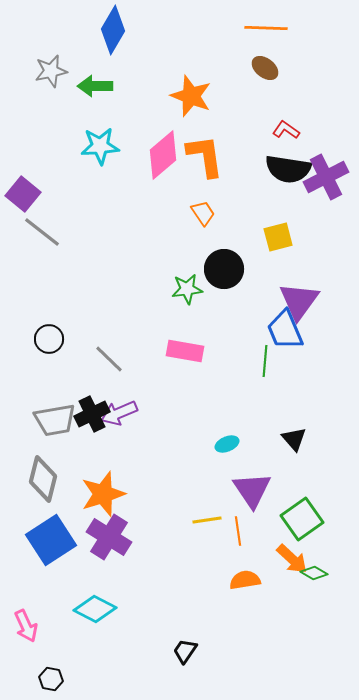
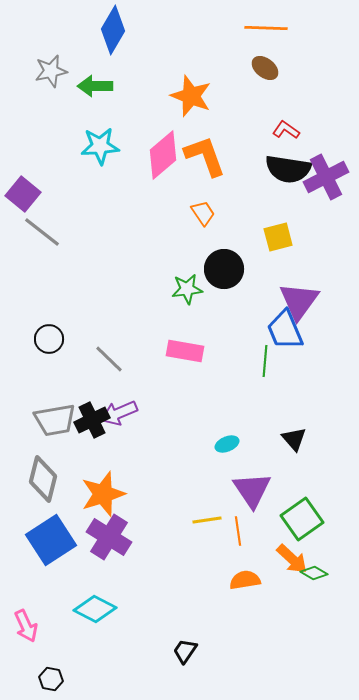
orange L-shape at (205, 156): rotated 12 degrees counterclockwise
black cross at (92, 414): moved 6 px down
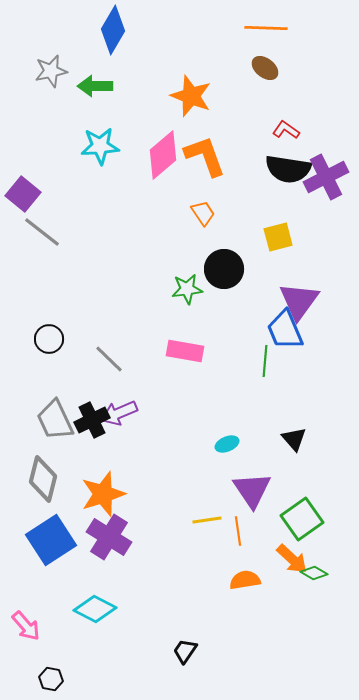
gray trapezoid at (55, 420): rotated 75 degrees clockwise
pink arrow at (26, 626): rotated 16 degrees counterclockwise
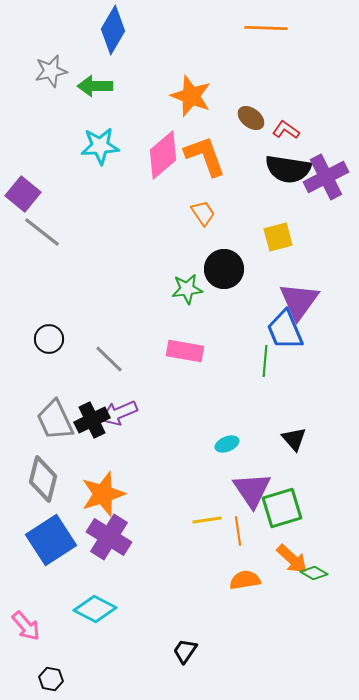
brown ellipse at (265, 68): moved 14 px left, 50 px down
green square at (302, 519): moved 20 px left, 11 px up; rotated 18 degrees clockwise
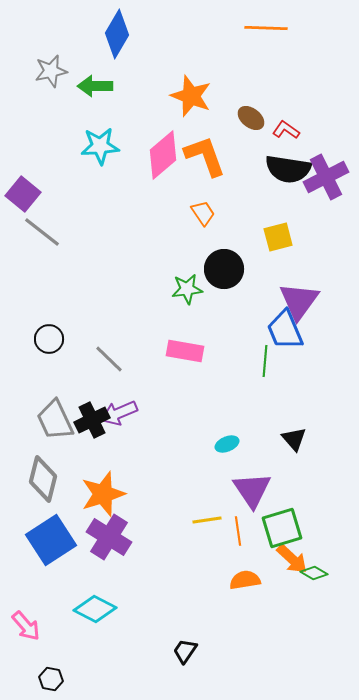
blue diamond at (113, 30): moved 4 px right, 4 px down
green square at (282, 508): moved 20 px down
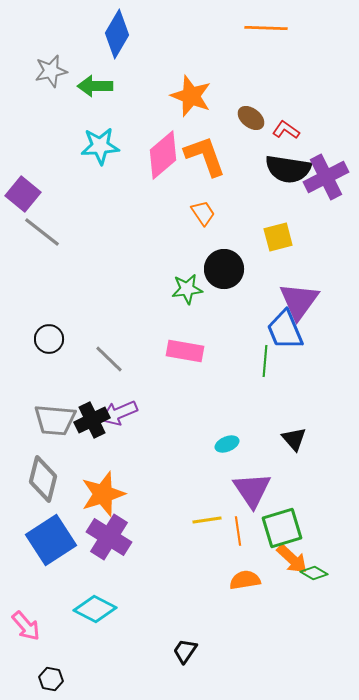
gray trapezoid at (55, 420): rotated 60 degrees counterclockwise
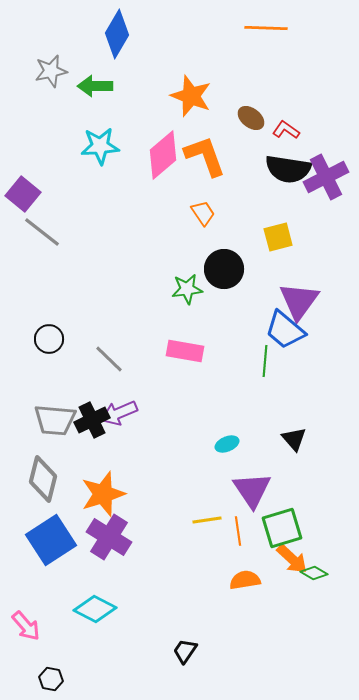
blue trapezoid at (285, 330): rotated 27 degrees counterclockwise
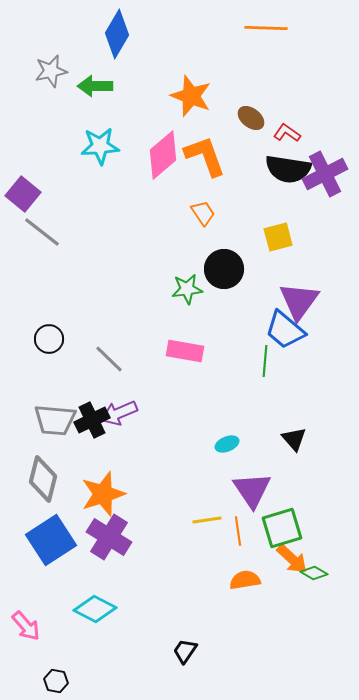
red L-shape at (286, 130): moved 1 px right, 3 px down
purple cross at (326, 177): moved 1 px left, 3 px up
black hexagon at (51, 679): moved 5 px right, 2 px down
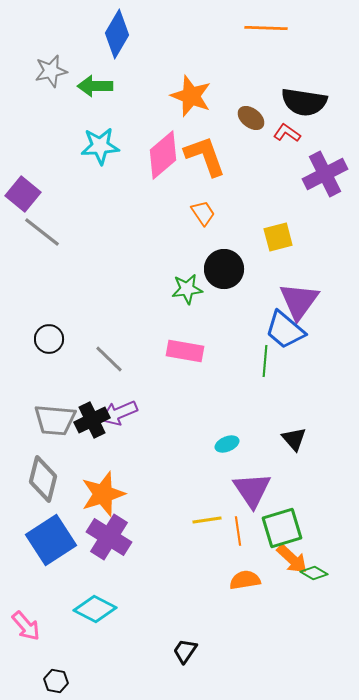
black semicircle at (288, 169): moved 16 px right, 67 px up
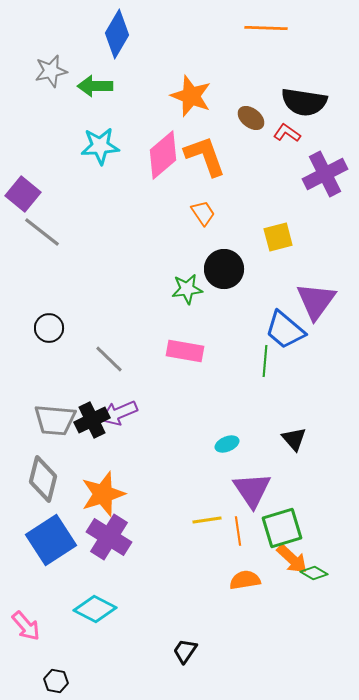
purple triangle at (299, 301): moved 17 px right
black circle at (49, 339): moved 11 px up
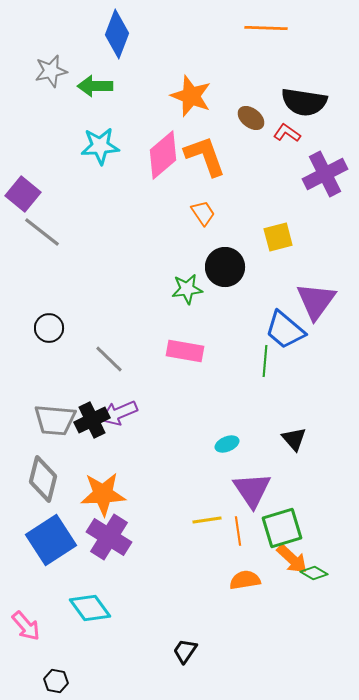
blue diamond at (117, 34): rotated 9 degrees counterclockwise
black circle at (224, 269): moved 1 px right, 2 px up
orange star at (103, 494): rotated 15 degrees clockwise
cyan diamond at (95, 609): moved 5 px left, 1 px up; rotated 27 degrees clockwise
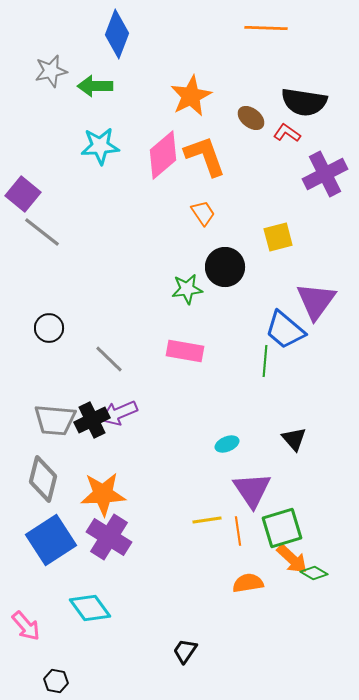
orange star at (191, 96): rotated 24 degrees clockwise
orange semicircle at (245, 580): moved 3 px right, 3 px down
